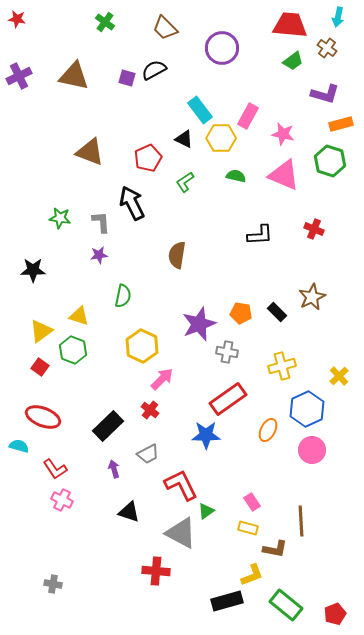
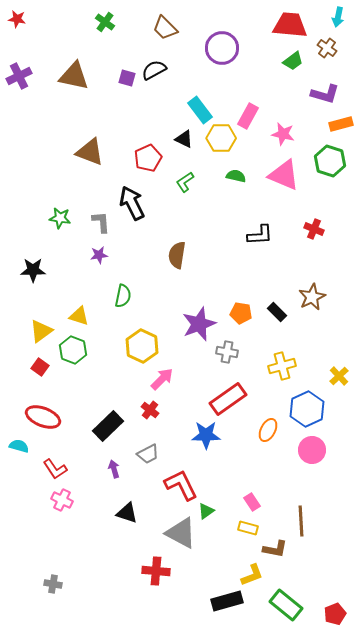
black triangle at (129, 512): moved 2 px left, 1 px down
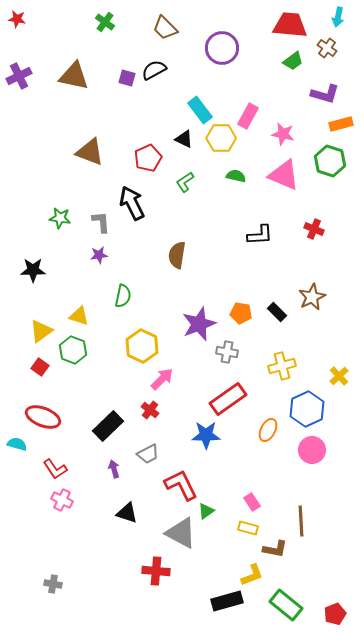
cyan semicircle at (19, 446): moved 2 px left, 2 px up
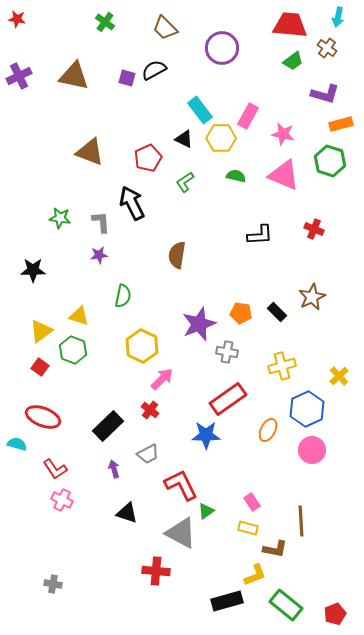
yellow L-shape at (252, 575): moved 3 px right
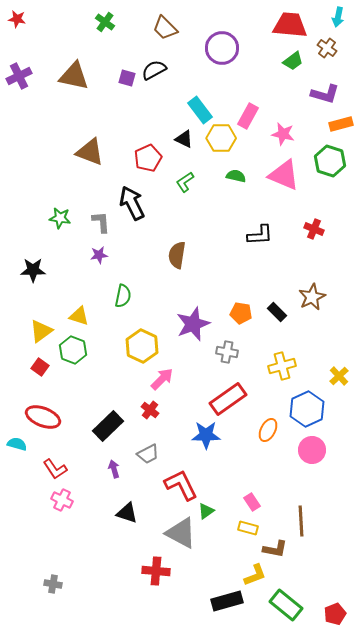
purple star at (199, 324): moved 6 px left
